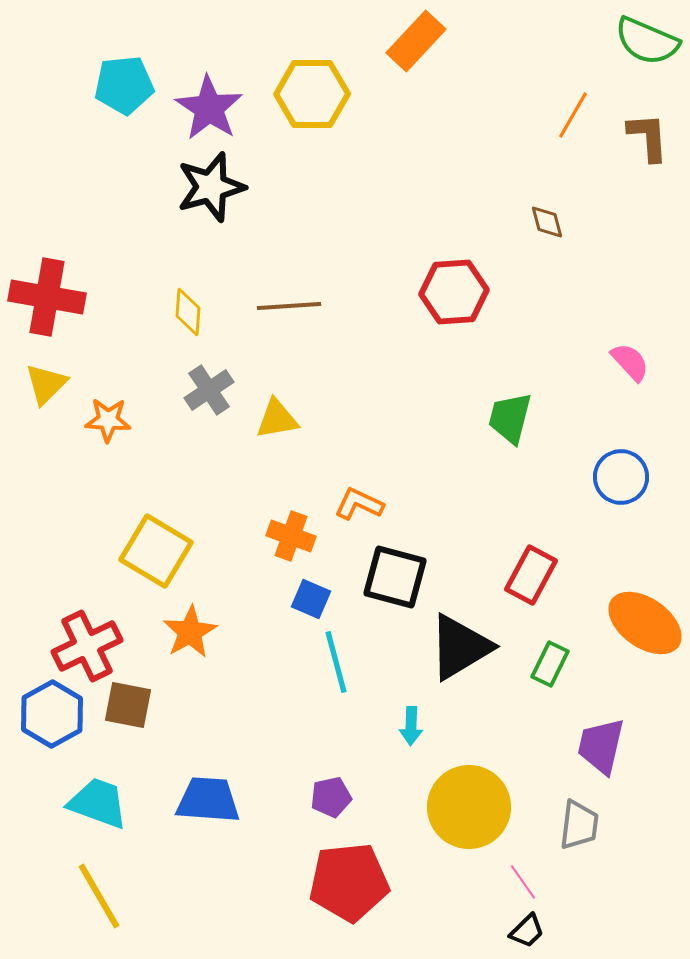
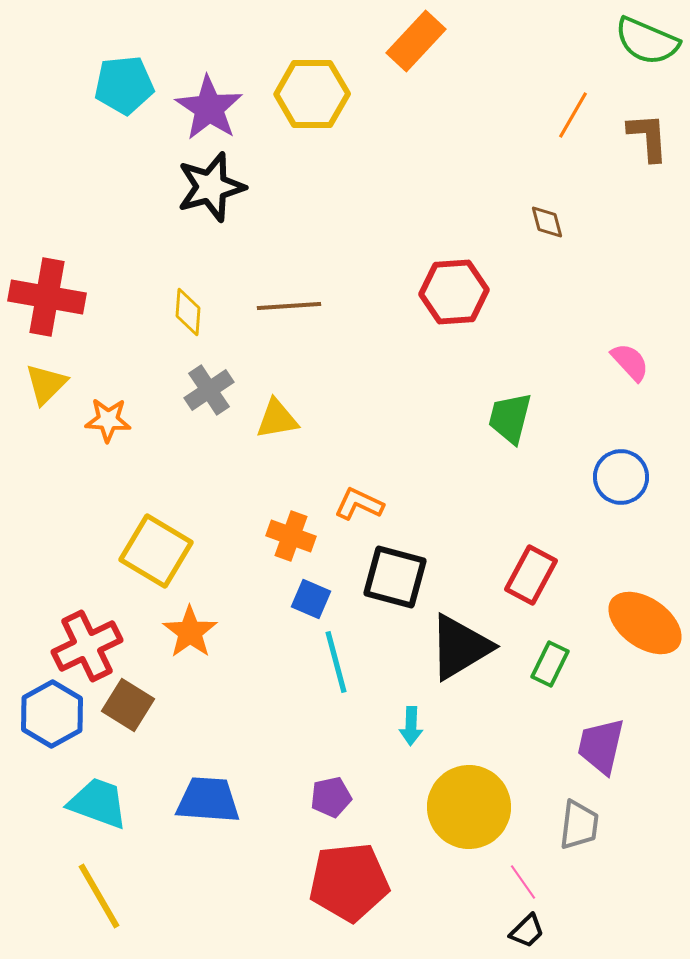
orange star at (190, 632): rotated 6 degrees counterclockwise
brown square at (128, 705): rotated 21 degrees clockwise
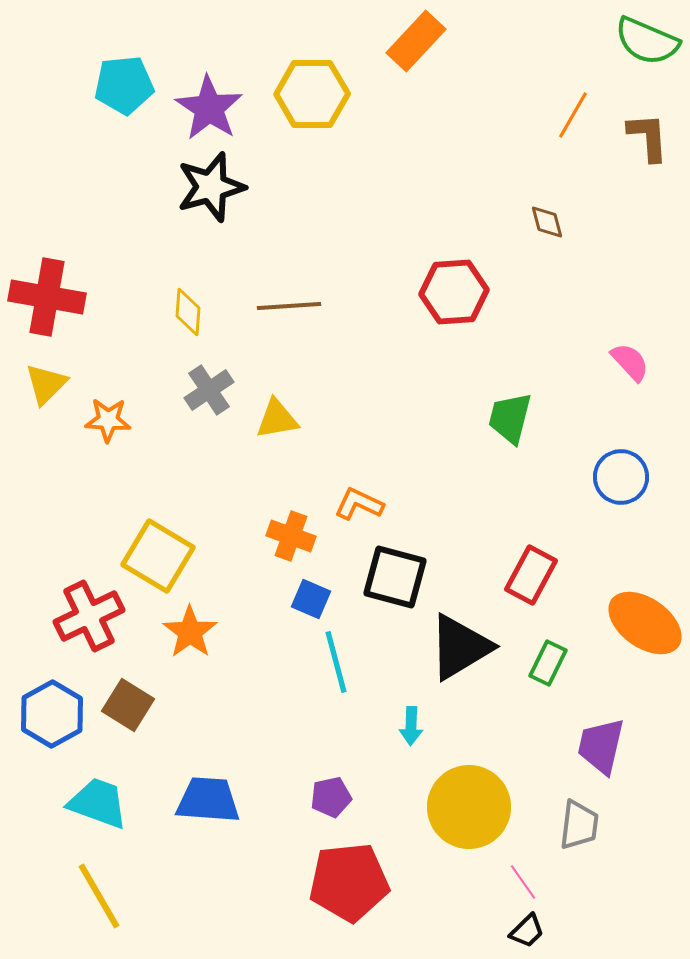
yellow square at (156, 551): moved 2 px right, 5 px down
red cross at (87, 646): moved 2 px right, 30 px up
green rectangle at (550, 664): moved 2 px left, 1 px up
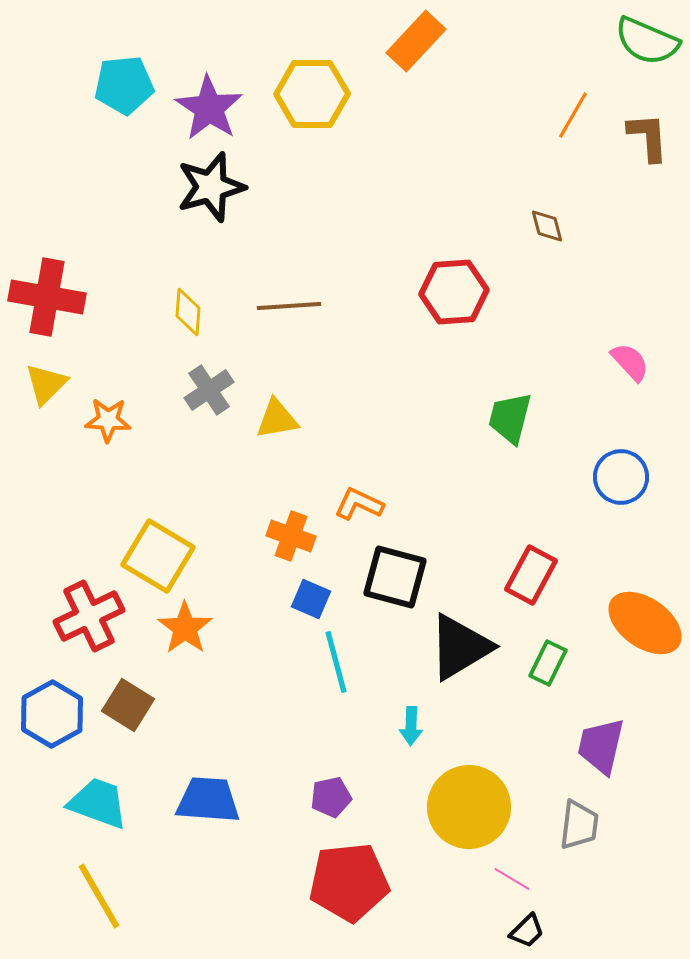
brown diamond at (547, 222): moved 4 px down
orange star at (190, 632): moved 5 px left, 4 px up
pink line at (523, 882): moved 11 px left, 3 px up; rotated 24 degrees counterclockwise
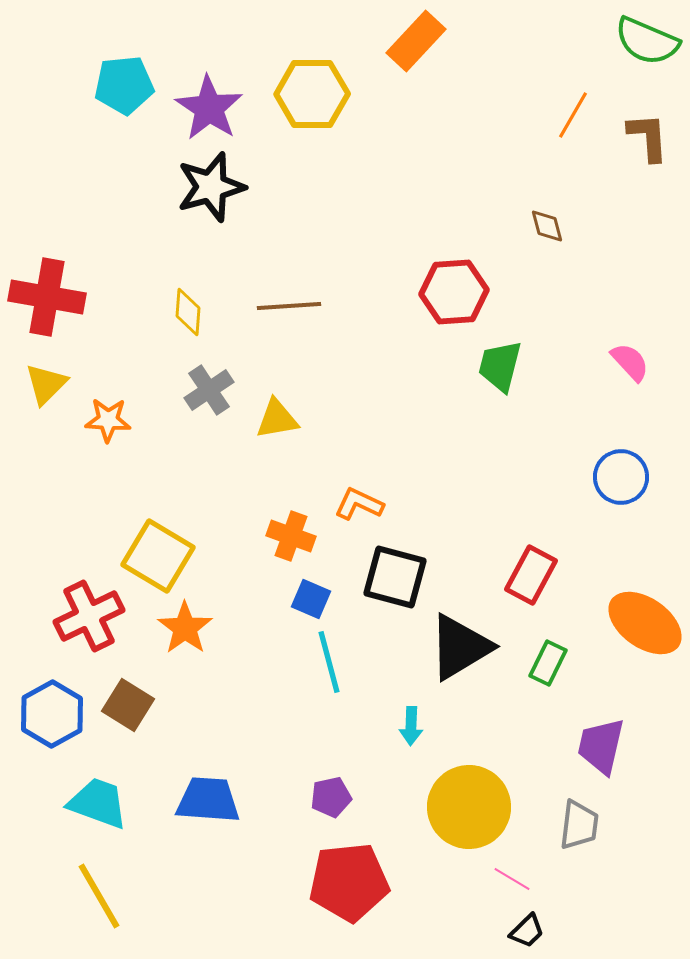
green trapezoid at (510, 418): moved 10 px left, 52 px up
cyan line at (336, 662): moved 7 px left
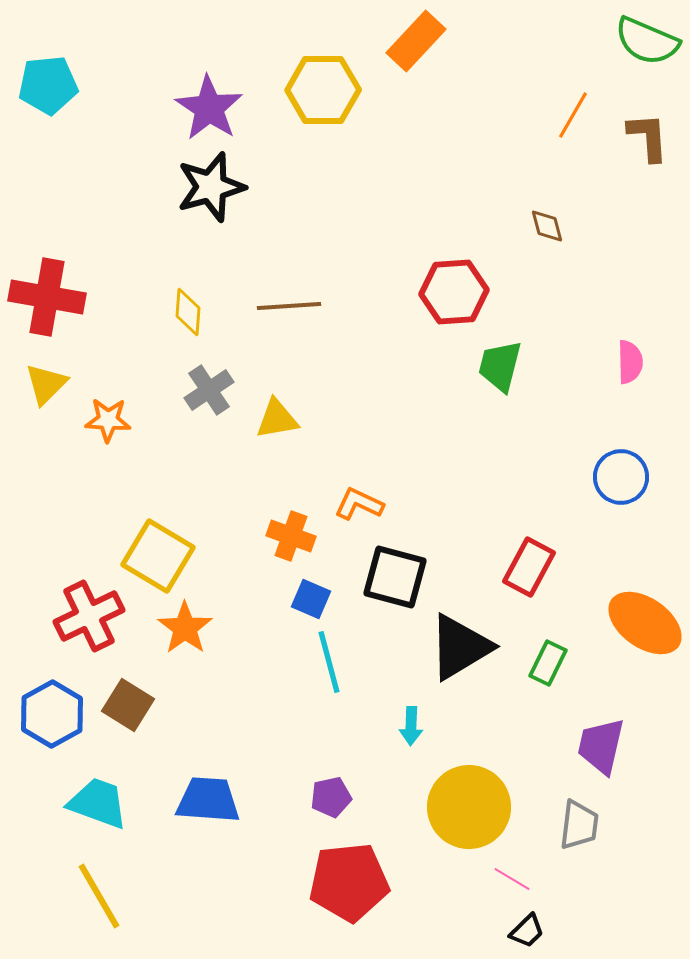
cyan pentagon at (124, 85): moved 76 px left
yellow hexagon at (312, 94): moved 11 px right, 4 px up
pink semicircle at (630, 362): rotated 42 degrees clockwise
red rectangle at (531, 575): moved 2 px left, 8 px up
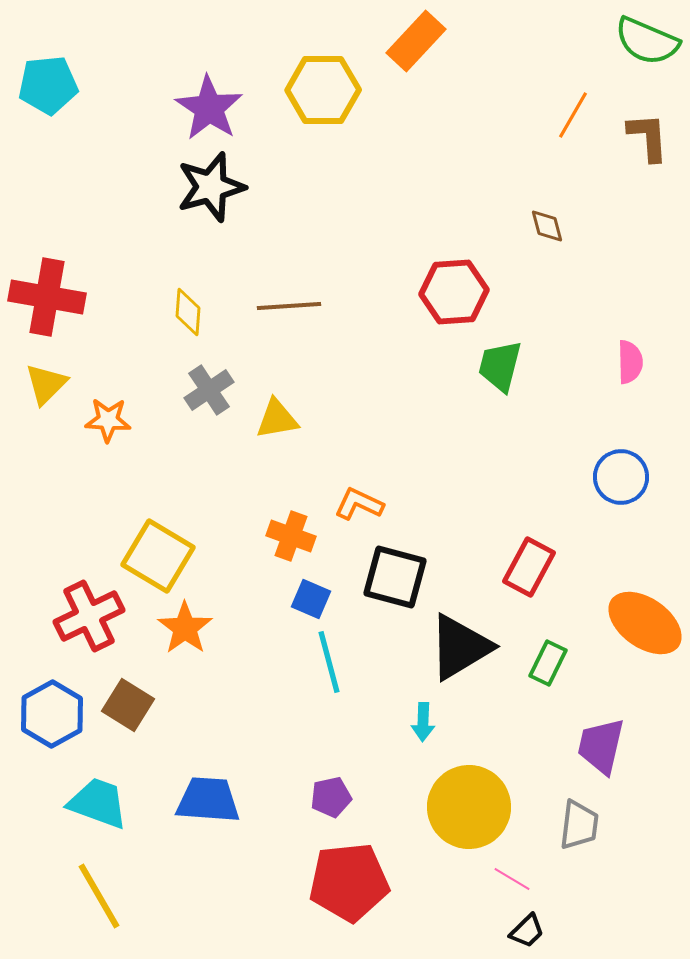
cyan arrow at (411, 726): moved 12 px right, 4 px up
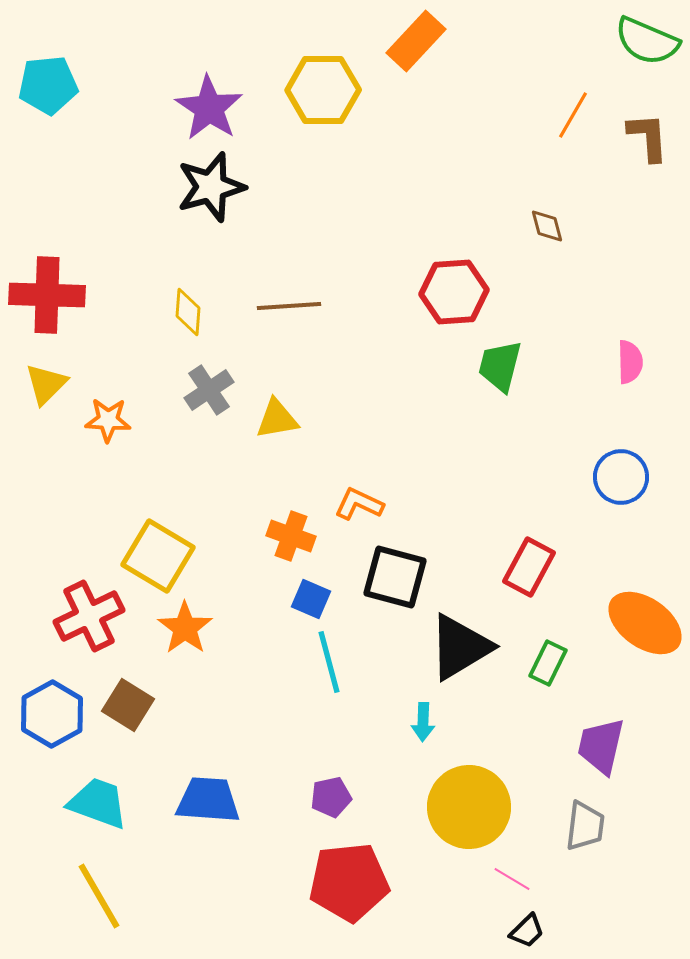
red cross at (47, 297): moved 2 px up; rotated 8 degrees counterclockwise
gray trapezoid at (579, 825): moved 6 px right, 1 px down
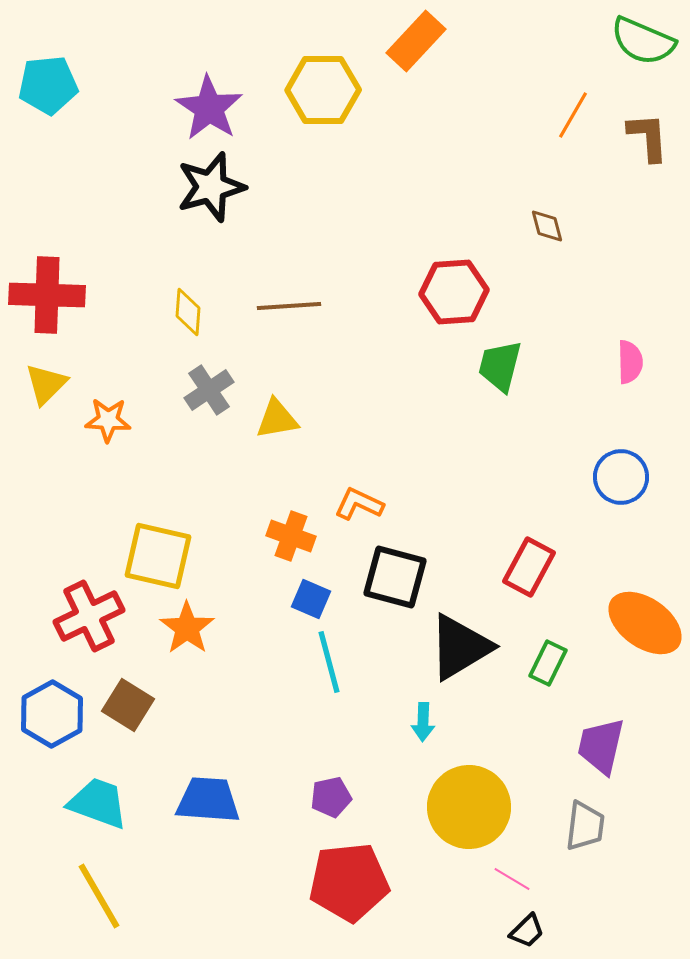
green semicircle at (647, 41): moved 4 px left
yellow square at (158, 556): rotated 18 degrees counterclockwise
orange star at (185, 628): moved 2 px right
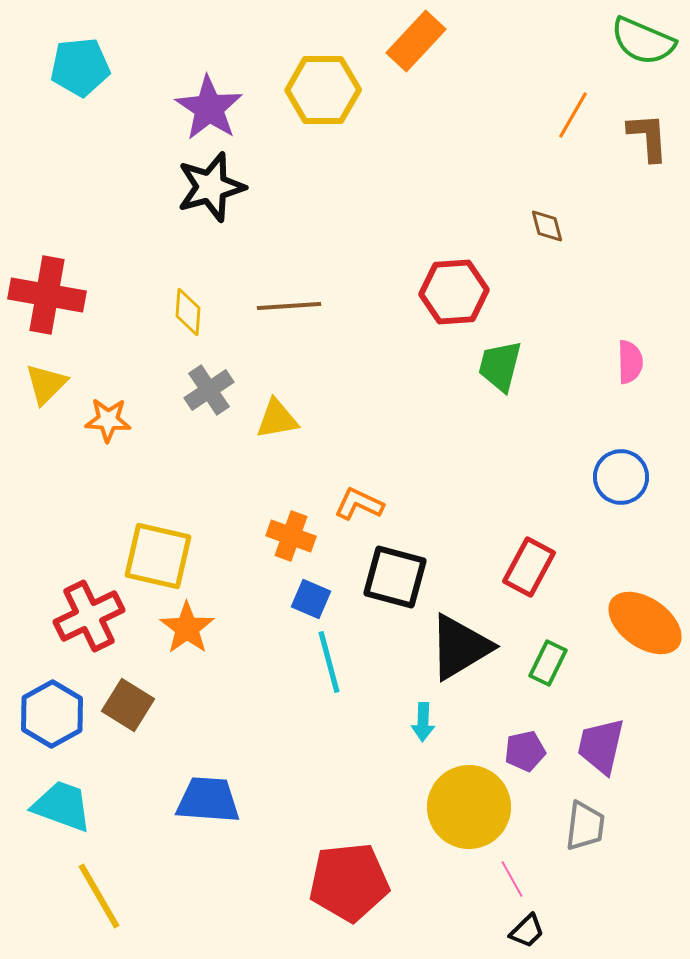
cyan pentagon at (48, 85): moved 32 px right, 18 px up
red cross at (47, 295): rotated 8 degrees clockwise
purple pentagon at (331, 797): moved 194 px right, 46 px up
cyan trapezoid at (98, 803): moved 36 px left, 3 px down
pink line at (512, 879): rotated 30 degrees clockwise
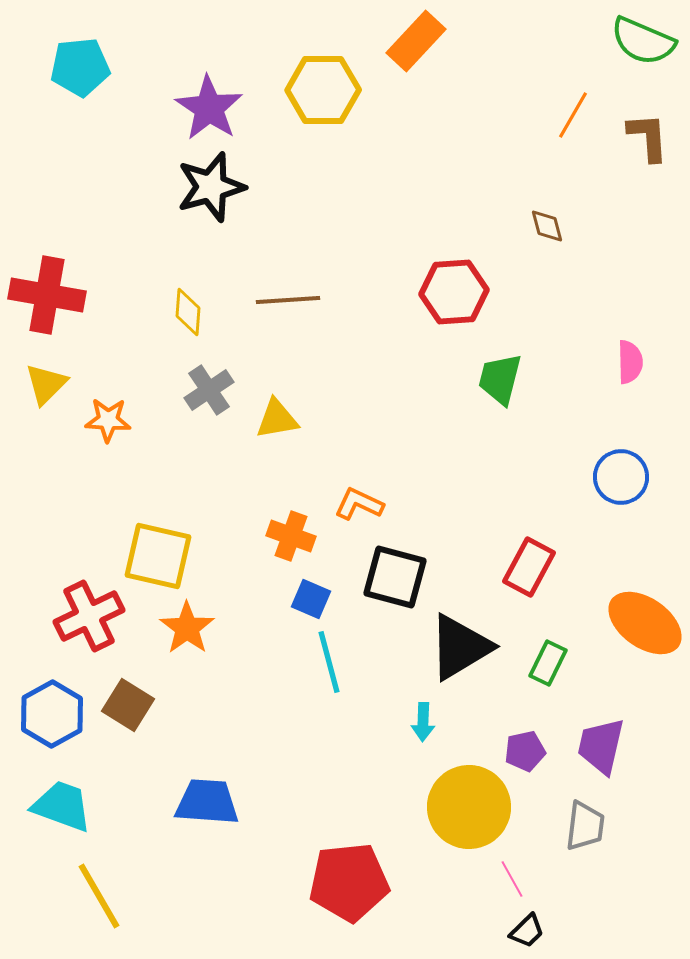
brown line at (289, 306): moved 1 px left, 6 px up
green trapezoid at (500, 366): moved 13 px down
blue trapezoid at (208, 800): moved 1 px left, 2 px down
